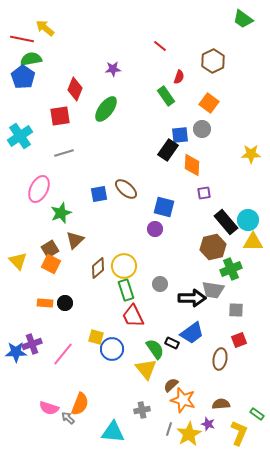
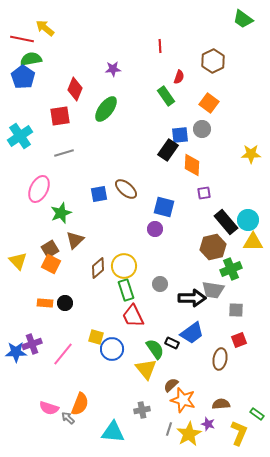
red line at (160, 46): rotated 48 degrees clockwise
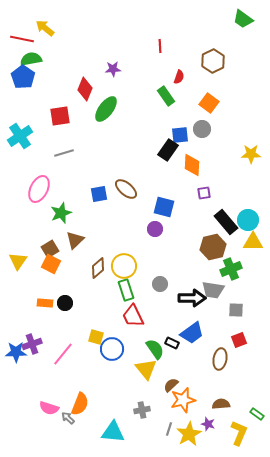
red diamond at (75, 89): moved 10 px right
yellow triangle at (18, 261): rotated 18 degrees clockwise
orange star at (183, 400): rotated 30 degrees counterclockwise
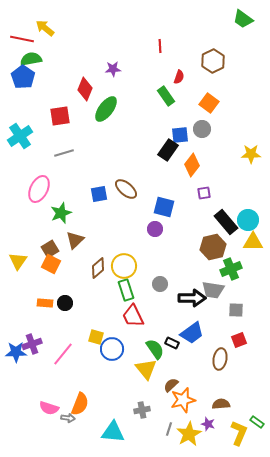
orange diamond at (192, 165): rotated 35 degrees clockwise
green rectangle at (257, 414): moved 8 px down
gray arrow at (68, 418): rotated 144 degrees clockwise
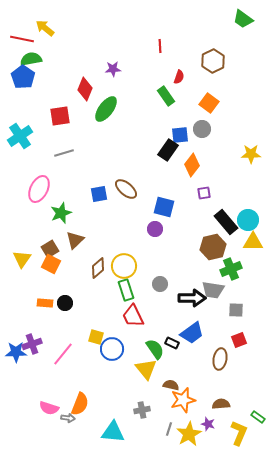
yellow triangle at (18, 261): moved 4 px right, 2 px up
brown semicircle at (171, 385): rotated 56 degrees clockwise
green rectangle at (257, 422): moved 1 px right, 5 px up
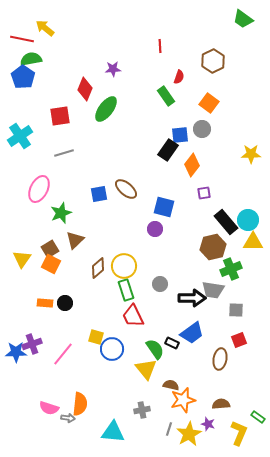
orange semicircle at (80, 404): rotated 15 degrees counterclockwise
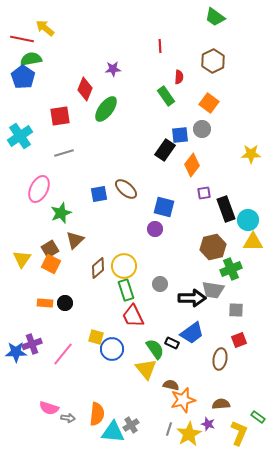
green trapezoid at (243, 19): moved 28 px left, 2 px up
red semicircle at (179, 77): rotated 16 degrees counterclockwise
black rectangle at (168, 150): moved 3 px left
black rectangle at (226, 222): moved 13 px up; rotated 20 degrees clockwise
orange semicircle at (80, 404): moved 17 px right, 10 px down
gray cross at (142, 410): moved 11 px left, 15 px down; rotated 21 degrees counterclockwise
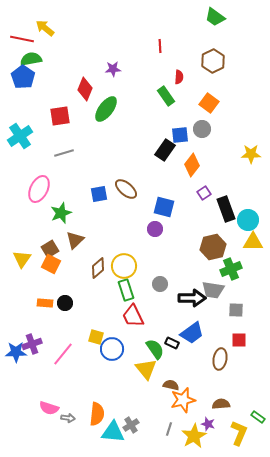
purple square at (204, 193): rotated 24 degrees counterclockwise
red square at (239, 340): rotated 21 degrees clockwise
yellow star at (189, 434): moved 5 px right, 2 px down
